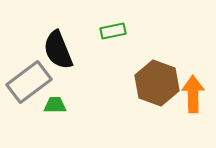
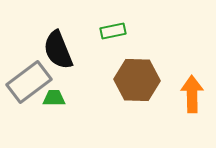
brown hexagon: moved 20 px left, 3 px up; rotated 18 degrees counterclockwise
orange arrow: moved 1 px left
green trapezoid: moved 1 px left, 7 px up
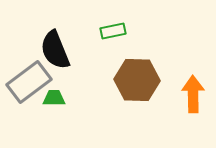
black semicircle: moved 3 px left
orange arrow: moved 1 px right
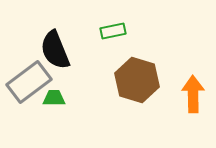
brown hexagon: rotated 15 degrees clockwise
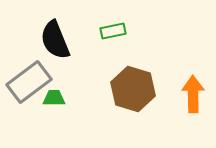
black semicircle: moved 10 px up
brown hexagon: moved 4 px left, 9 px down
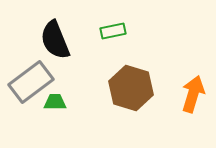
gray rectangle: moved 2 px right
brown hexagon: moved 2 px left, 1 px up
orange arrow: rotated 18 degrees clockwise
green trapezoid: moved 1 px right, 4 px down
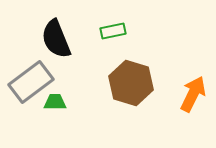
black semicircle: moved 1 px right, 1 px up
brown hexagon: moved 5 px up
orange arrow: rotated 9 degrees clockwise
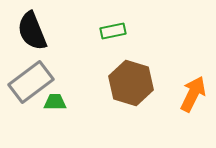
black semicircle: moved 24 px left, 8 px up
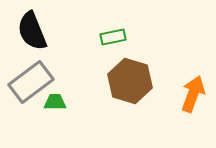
green rectangle: moved 6 px down
brown hexagon: moved 1 px left, 2 px up
orange arrow: rotated 6 degrees counterclockwise
